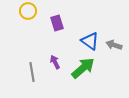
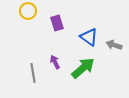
blue triangle: moved 1 px left, 4 px up
gray line: moved 1 px right, 1 px down
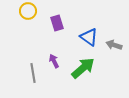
purple arrow: moved 1 px left, 1 px up
